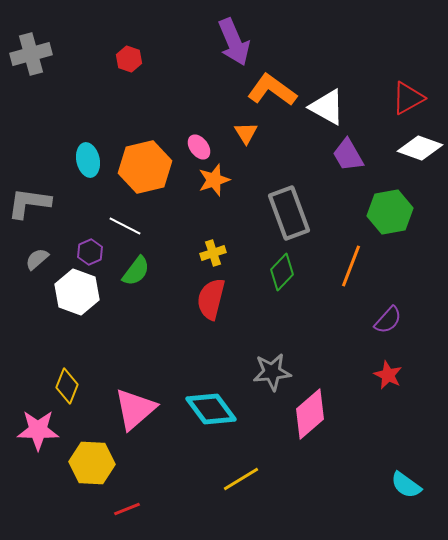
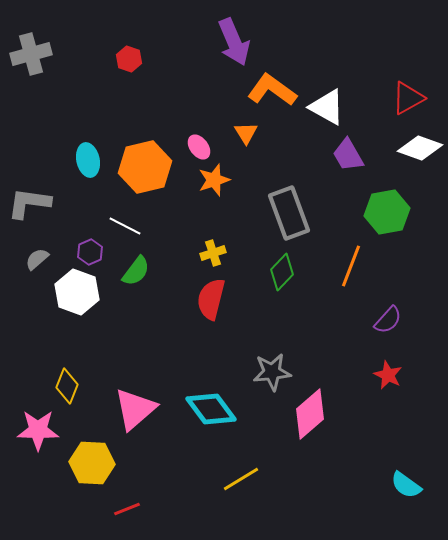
green hexagon: moved 3 px left
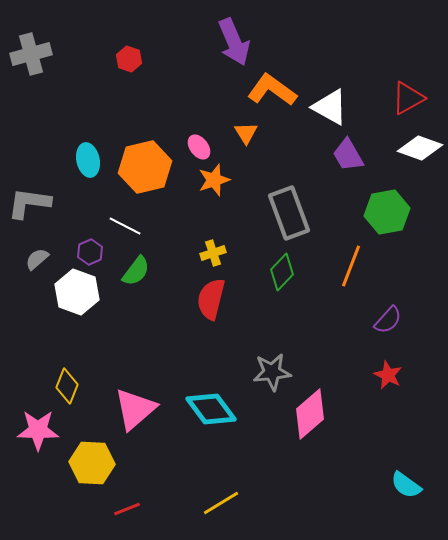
white triangle: moved 3 px right
yellow line: moved 20 px left, 24 px down
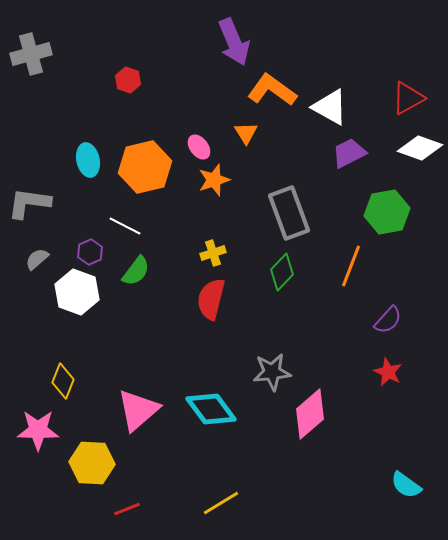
red hexagon: moved 1 px left, 21 px down
purple trapezoid: moved 1 px right, 2 px up; rotated 93 degrees clockwise
red star: moved 3 px up
yellow diamond: moved 4 px left, 5 px up
pink triangle: moved 3 px right, 1 px down
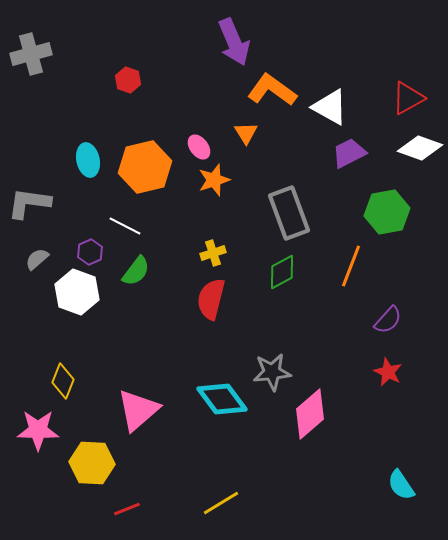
green diamond: rotated 18 degrees clockwise
cyan diamond: moved 11 px right, 10 px up
cyan semicircle: moved 5 px left; rotated 20 degrees clockwise
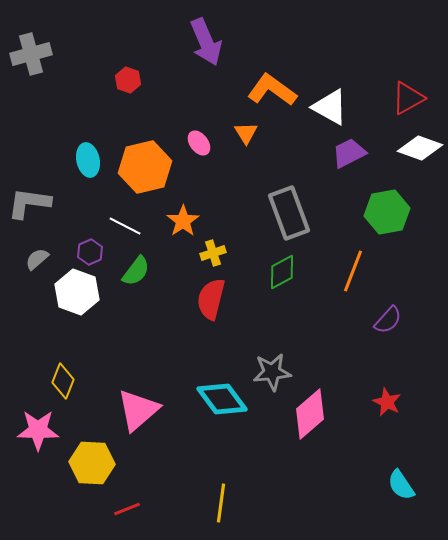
purple arrow: moved 28 px left
pink ellipse: moved 4 px up
orange star: moved 31 px left, 41 px down; rotated 16 degrees counterclockwise
orange line: moved 2 px right, 5 px down
red star: moved 1 px left, 30 px down
yellow line: rotated 51 degrees counterclockwise
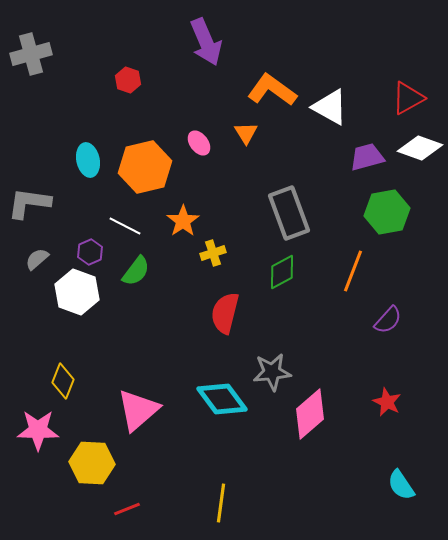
purple trapezoid: moved 18 px right, 4 px down; rotated 12 degrees clockwise
red semicircle: moved 14 px right, 14 px down
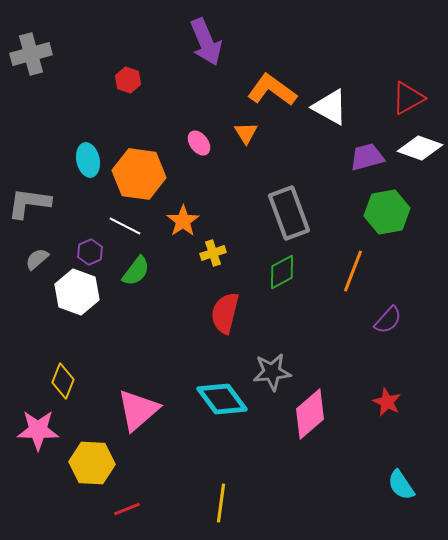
orange hexagon: moved 6 px left, 7 px down; rotated 21 degrees clockwise
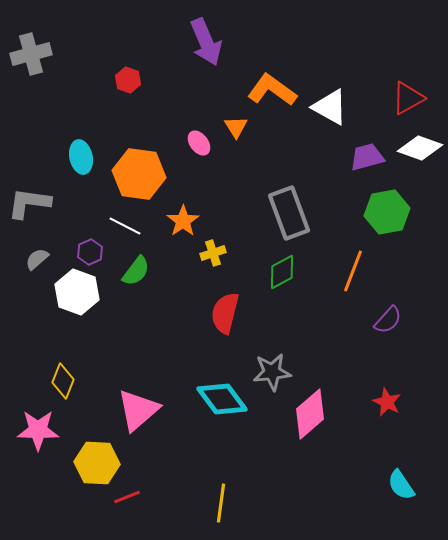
orange triangle: moved 10 px left, 6 px up
cyan ellipse: moved 7 px left, 3 px up
yellow hexagon: moved 5 px right
red line: moved 12 px up
